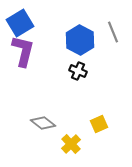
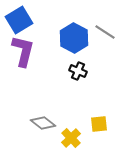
blue square: moved 1 px left, 3 px up
gray line: moved 8 px left; rotated 35 degrees counterclockwise
blue hexagon: moved 6 px left, 2 px up
yellow square: rotated 18 degrees clockwise
yellow cross: moved 6 px up
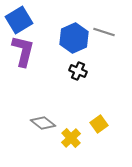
gray line: moved 1 px left; rotated 15 degrees counterclockwise
blue hexagon: rotated 8 degrees clockwise
yellow square: rotated 30 degrees counterclockwise
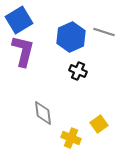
blue hexagon: moved 3 px left, 1 px up
gray diamond: moved 10 px up; rotated 45 degrees clockwise
yellow cross: rotated 24 degrees counterclockwise
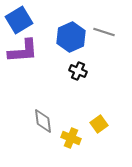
purple L-shape: rotated 72 degrees clockwise
gray diamond: moved 8 px down
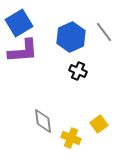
blue square: moved 3 px down
gray line: rotated 35 degrees clockwise
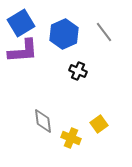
blue square: moved 2 px right
blue hexagon: moved 7 px left, 3 px up
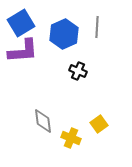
gray line: moved 7 px left, 5 px up; rotated 40 degrees clockwise
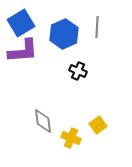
yellow square: moved 1 px left, 1 px down
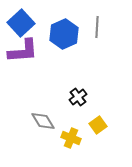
blue square: rotated 12 degrees counterclockwise
black cross: moved 26 px down; rotated 30 degrees clockwise
gray diamond: rotated 25 degrees counterclockwise
